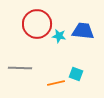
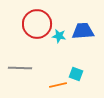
blue trapezoid: rotated 10 degrees counterclockwise
orange line: moved 2 px right, 2 px down
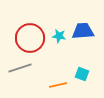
red circle: moved 7 px left, 14 px down
gray line: rotated 20 degrees counterclockwise
cyan square: moved 6 px right
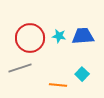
blue trapezoid: moved 5 px down
cyan square: rotated 24 degrees clockwise
orange line: rotated 18 degrees clockwise
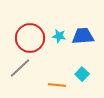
gray line: rotated 25 degrees counterclockwise
orange line: moved 1 px left
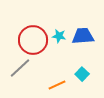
red circle: moved 3 px right, 2 px down
orange line: rotated 30 degrees counterclockwise
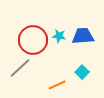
cyan square: moved 2 px up
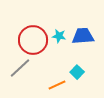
cyan square: moved 5 px left
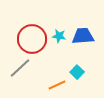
red circle: moved 1 px left, 1 px up
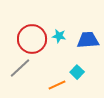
blue trapezoid: moved 5 px right, 4 px down
